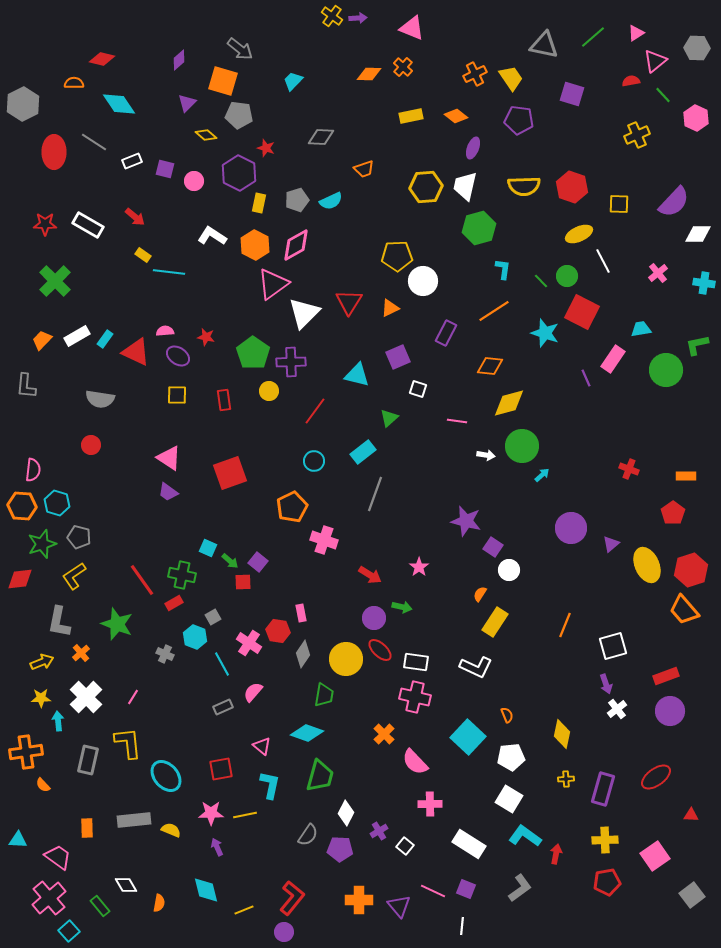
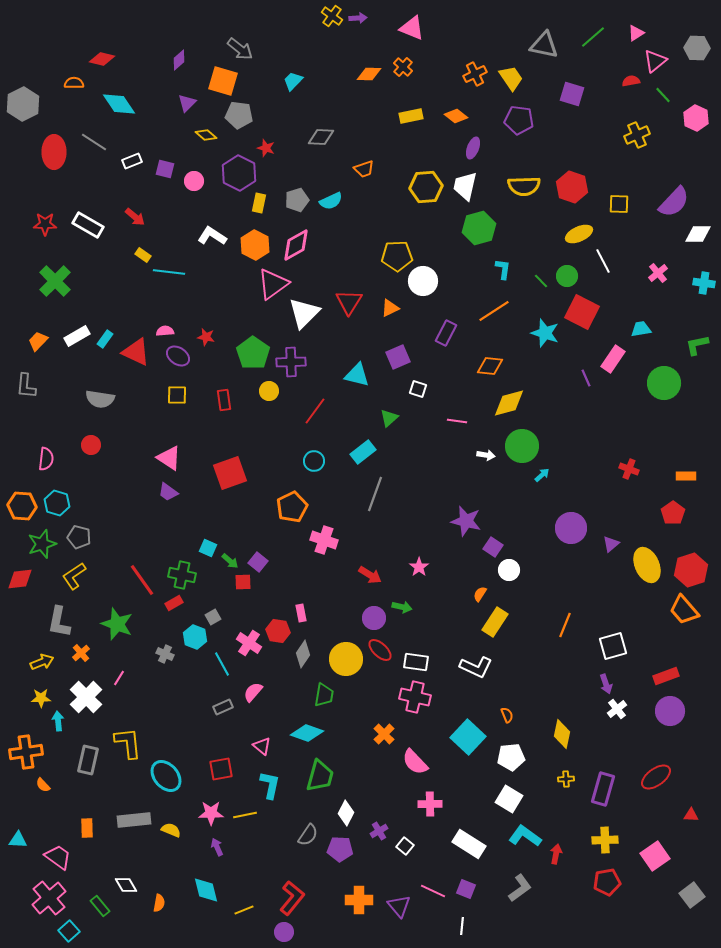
orange trapezoid at (42, 340): moved 4 px left, 1 px down
green circle at (666, 370): moved 2 px left, 13 px down
pink semicircle at (33, 470): moved 13 px right, 11 px up
pink line at (133, 697): moved 14 px left, 19 px up
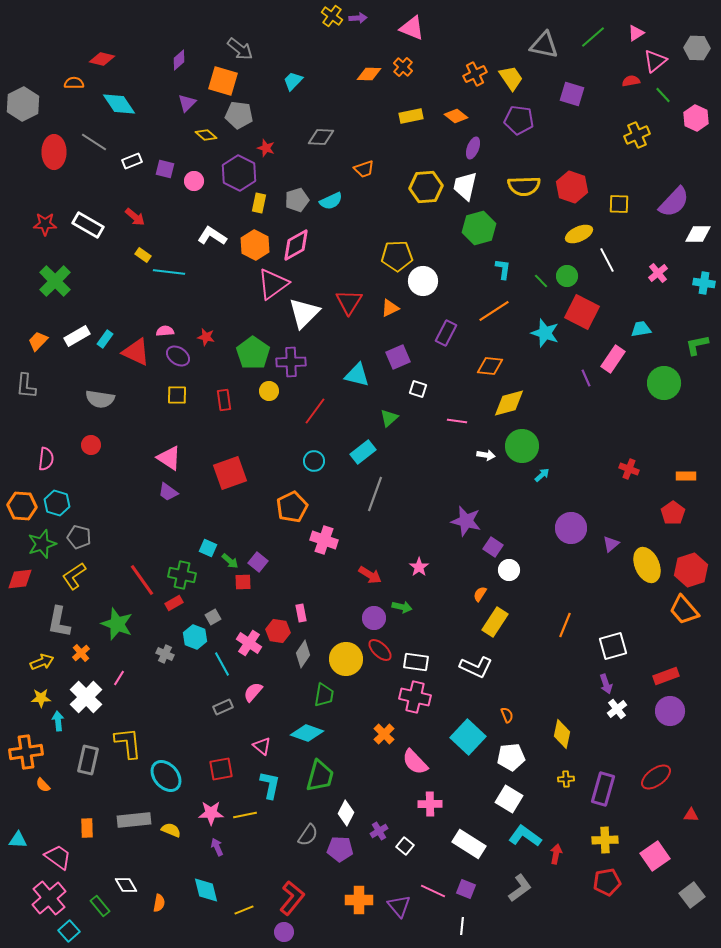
white line at (603, 261): moved 4 px right, 1 px up
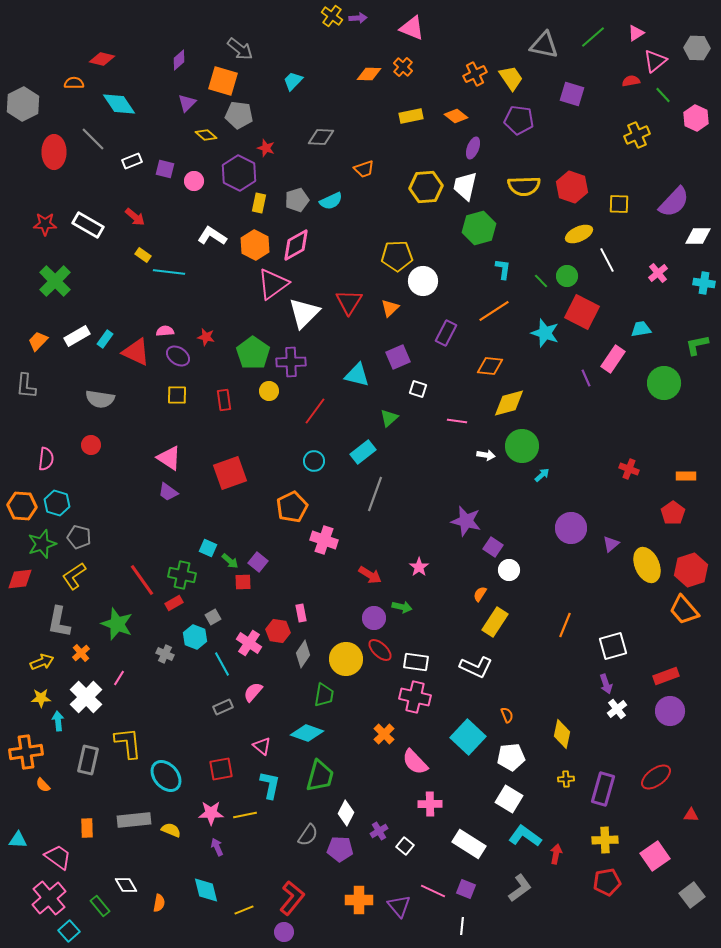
gray line at (94, 142): moved 1 px left, 3 px up; rotated 12 degrees clockwise
white diamond at (698, 234): moved 2 px down
orange triangle at (390, 308): rotated 18 degrees counterclockwise
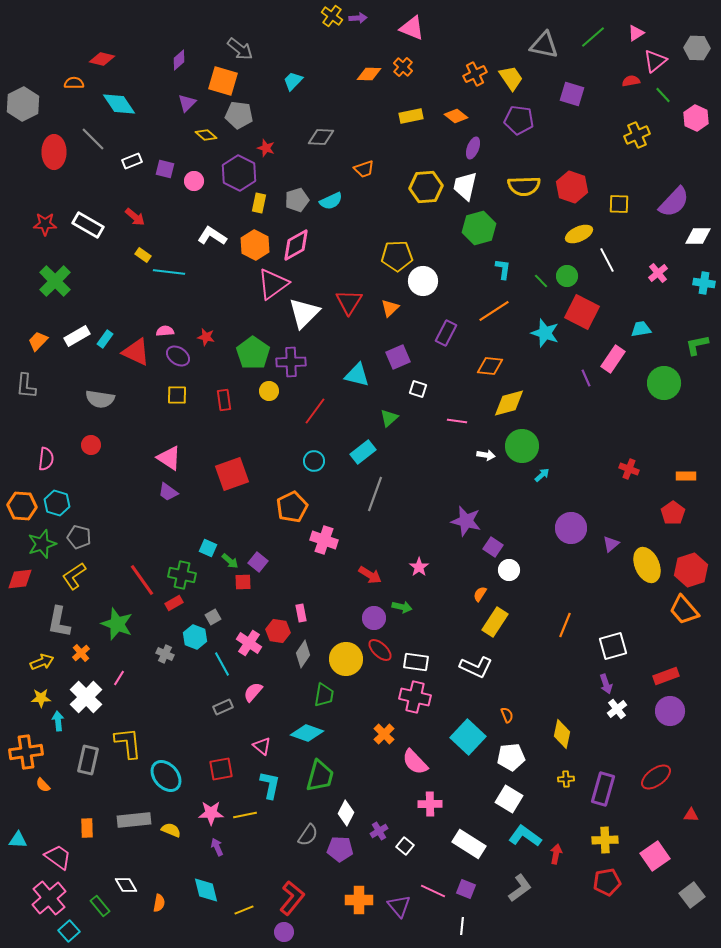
red square at (230, 473): moved 2 px right, 1 px down
